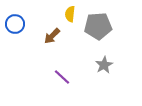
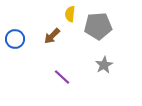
blue circle: moved 15 px down
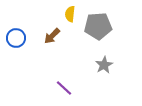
blue circle: moved 1 px right, 1 px up
purple line: moved 2 px right, 11 px down
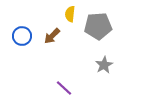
blue circle: moved 6 px right, 2 px up
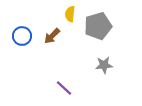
gray pentagon: rotated 12 degrees counterclockwise
gray star: rotated 24 degrees clockwise
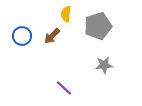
yellow semicircle: moved 4 px left
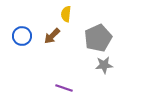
gray pentagon: moved 12 px down; rotated 8 degrees counterclockwise
purple line: rotated 24 degrees counterclockwise
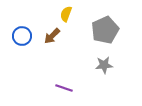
yellow semicircle: rotated 14 degrees clockwise
gray pentagon: moved 7 px right, 8 px up
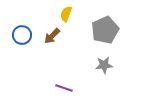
blue circle: moved 1 px up
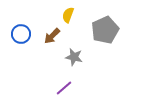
yellow semicircle: moved 2 px right, 1 px down
blue circle: moved 1 px left, 1 px up
gray star: moved 30 px left, 8 px up; rotated 18 degrees clockwise
purple line: rotated 60 degrees counterclockwise
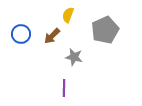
purple line: rotated 48 degrees counterclockwise
